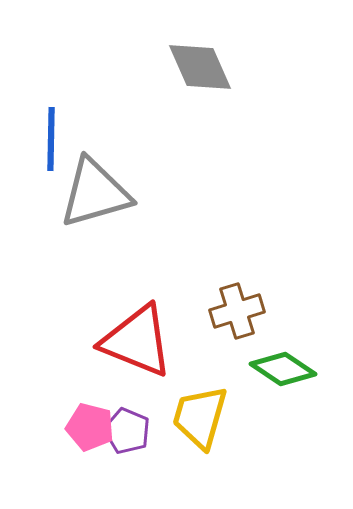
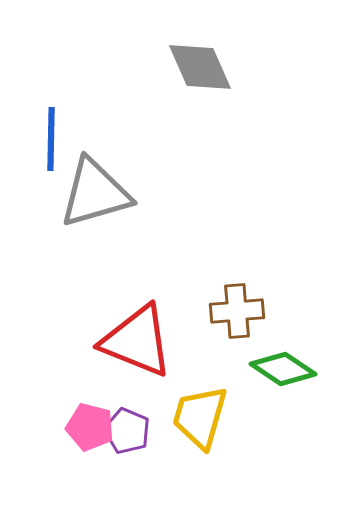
brown cross: rotated 12 degrees clockwise
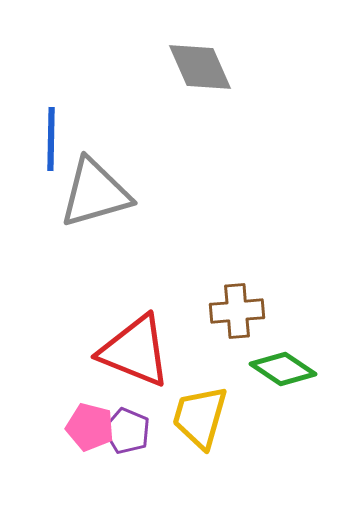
red triangle: moved 2 px left, 10 px down
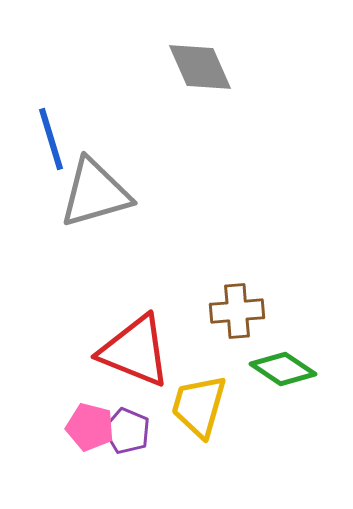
blue line: rotated 18 degrees counterclockwise
yellow trapezoid: moved 1 px left, 11 px up
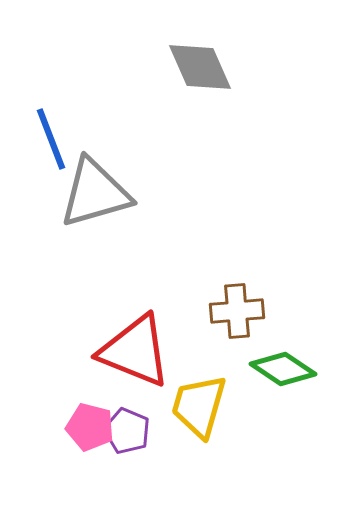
blue line: rotated 4 degrees counterclockwise
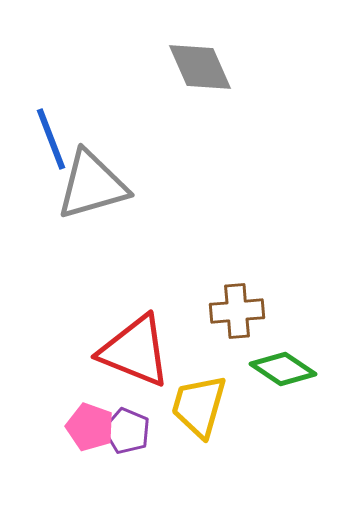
gray triangle: moved 3 px left, 8 px up
pink pentagon: rotated 6 degrees clockwise
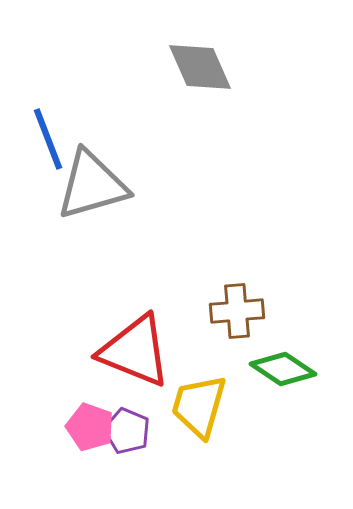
blue line: moved 3 px left
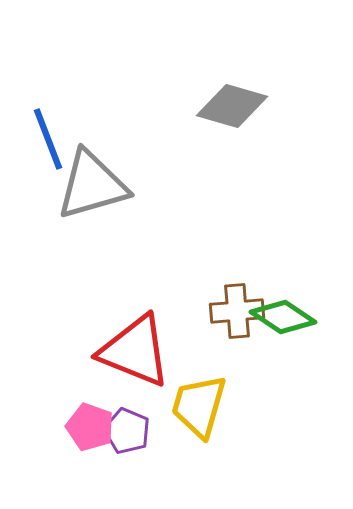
gray diamond: moved 32 px right, 39 px down; rotated 50 degrees counterclockwise
green diamond: moved 52 px up
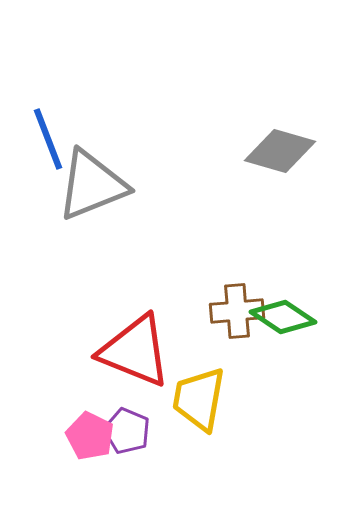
gray diamond: moved 48 px right, 45 px down
gray triangle: rotated 6 degrees counterclockwise
yellow trapezoid: moved 7 px up; rotated 6 degrees counterclockwise
pink pentagon: moved 9 px down; rotated 6 degrees clockwise
